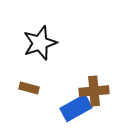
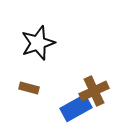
black star: moved 2 px left
brown cross: rotated 20 degrees counterclockwise
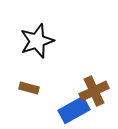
black star: moved 1 px left, 2 px up
blue rectangle: moved 2 px left, 2 px down
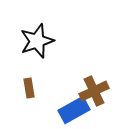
brown rectangle: rotated 66 degrees clockwise
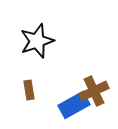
brown rectangle: moved 2 px down
blue rectangle: moved 5 px up
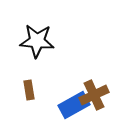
black star: rotated 24 degrees clockwise
brown cross: moved 4 px down
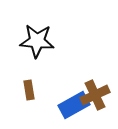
brown cross: moved 1 px right
